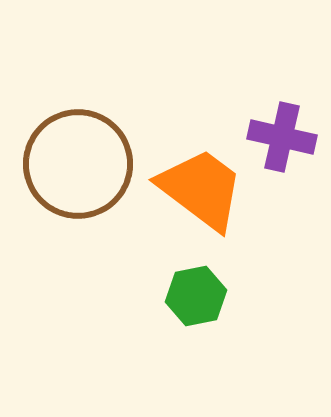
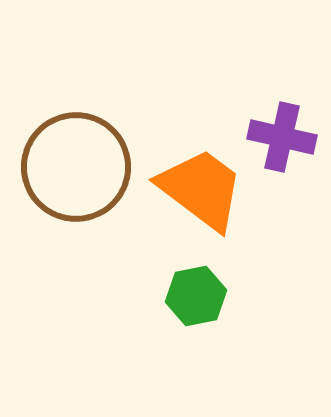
brown circle: moved 2 px left, 3 px down
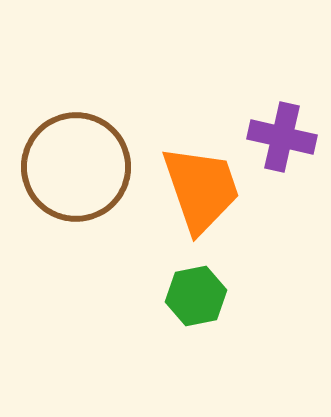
orange trapezoid: rotated 34 degrees clockwise
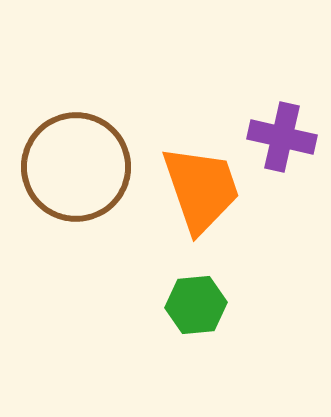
green hexagon: moved 9 px down; rotated 6 degrees clockwise
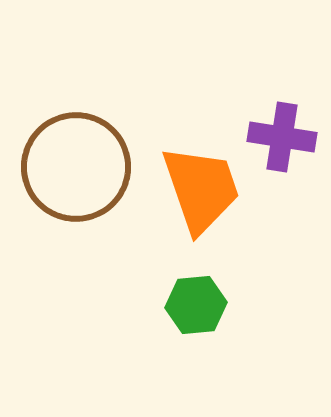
purple cross: rotated 4 degrees counterclockwise
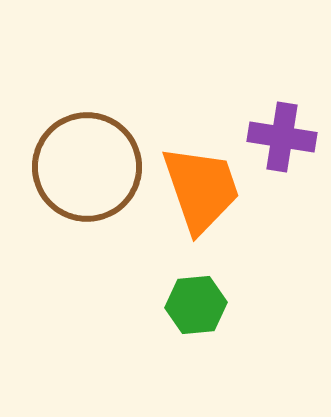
brown circle: moved 11 px right
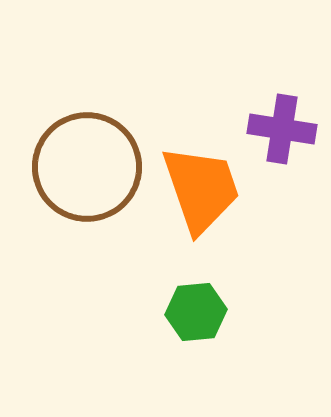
purple cross: moved 8 px up
green hexagon: moved 7 px down
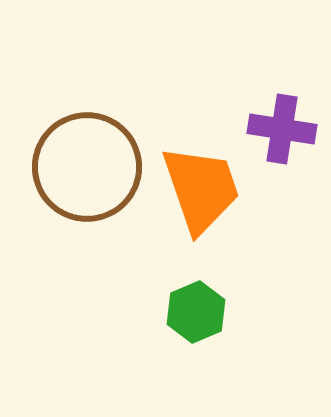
green hexagon: rotated 18 degrees counterclockwise
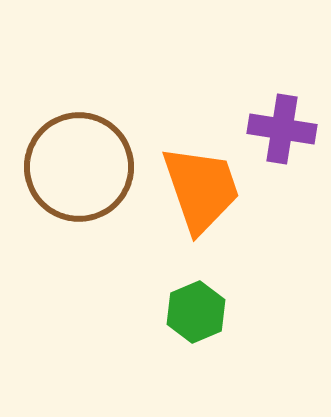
brown circle: moved 8 px left
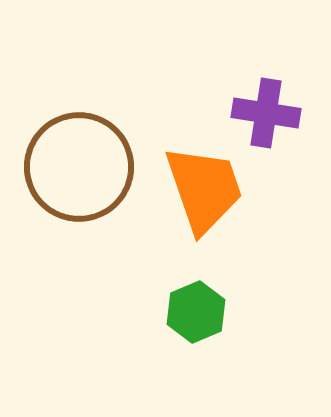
purple cross: moved 16 px left, 16 px up
orange trapezoid: moved 3 px right
